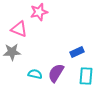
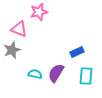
gray star: moved 2 px up; rotated 18 degrees counterclockwise
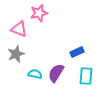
pink star: moved 1 px down
gray star: moved 4 px right, 4 px down
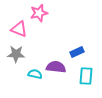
gray star: rotated 24 degrees clockwise
purple semicircle: moved 6 px up; rotated 66 degrees clockwise
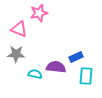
blue rectangle: moved 1 px left, 5 px down
